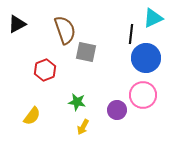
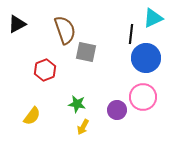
pink circle: moved 2 px down
green star: moved 2 px down
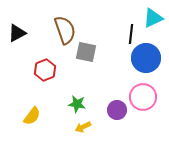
black triangle: moved 9 px down
yellow arrow: rotated 35 degrees clockwise
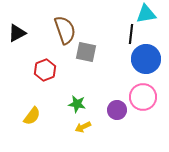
cyan triangle: moved 7 px left, 4 px up; rotated 15 degrees clockwise
blue circle: moved 1 px down
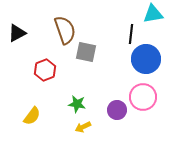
cyan triangle: moved 7 px right
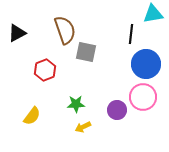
blue circle: moved 5 px down
green star: moved 1 px left; rotated 12 degrees counterclockwise
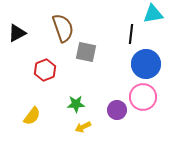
brown semicircle: moved 2 px left, 2 px up
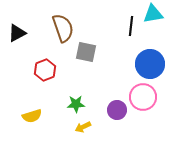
black line: moved 8 px up
blue circle: moved 4 px right
yellow semicircle: rotated 36 degrees clockwise
